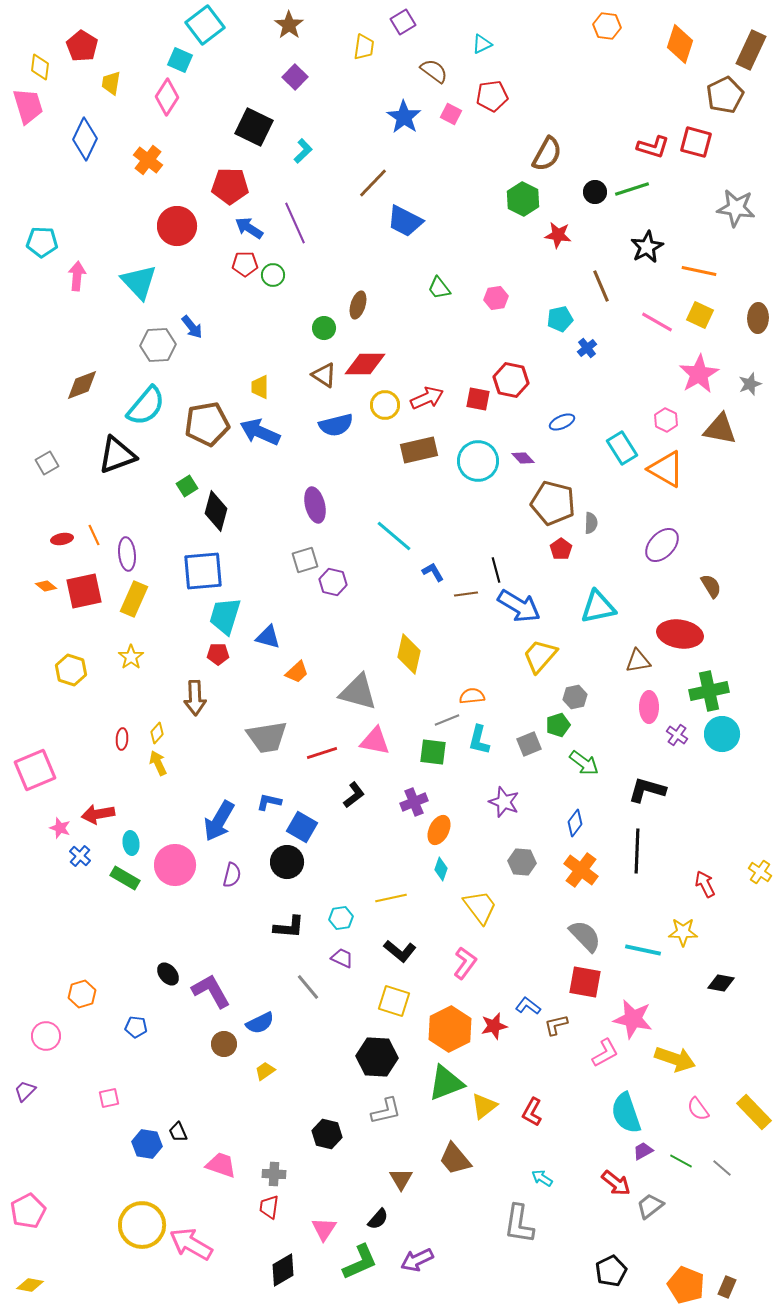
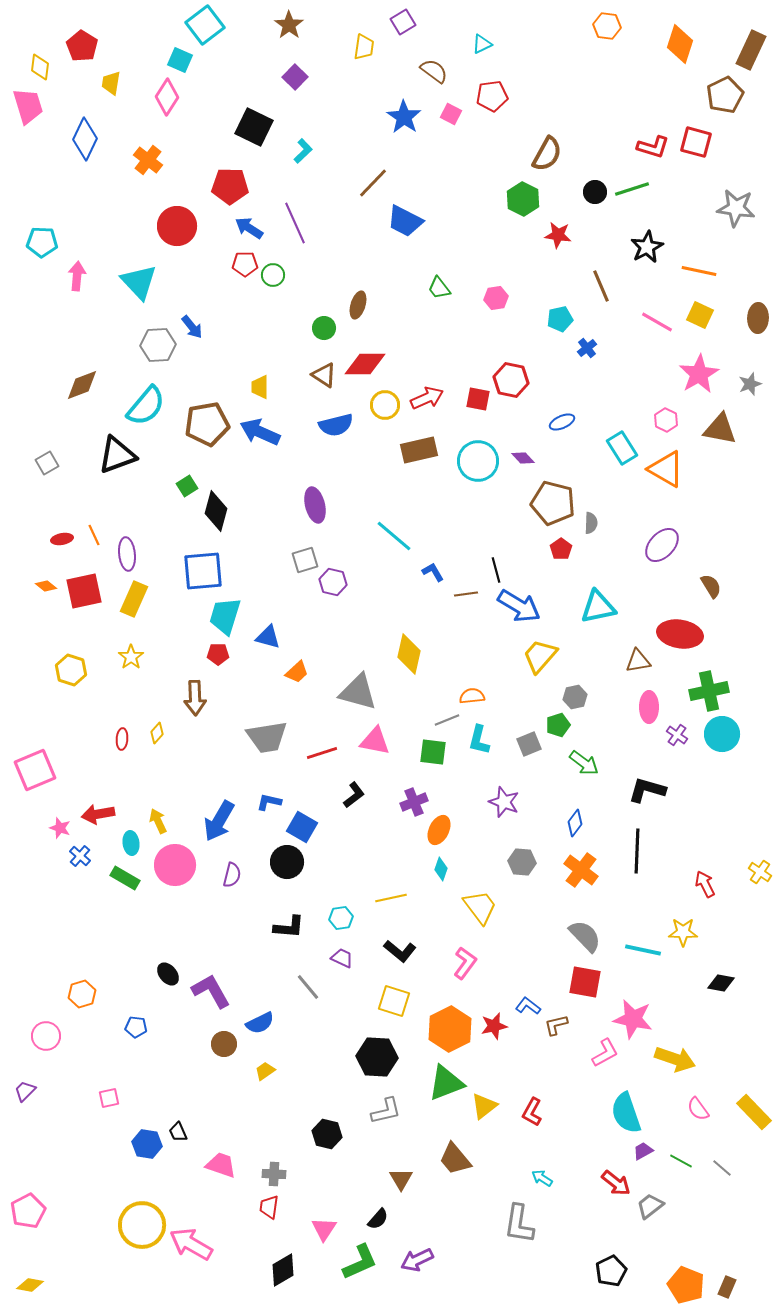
yellow arrow at (158, 763): moved 58 px down
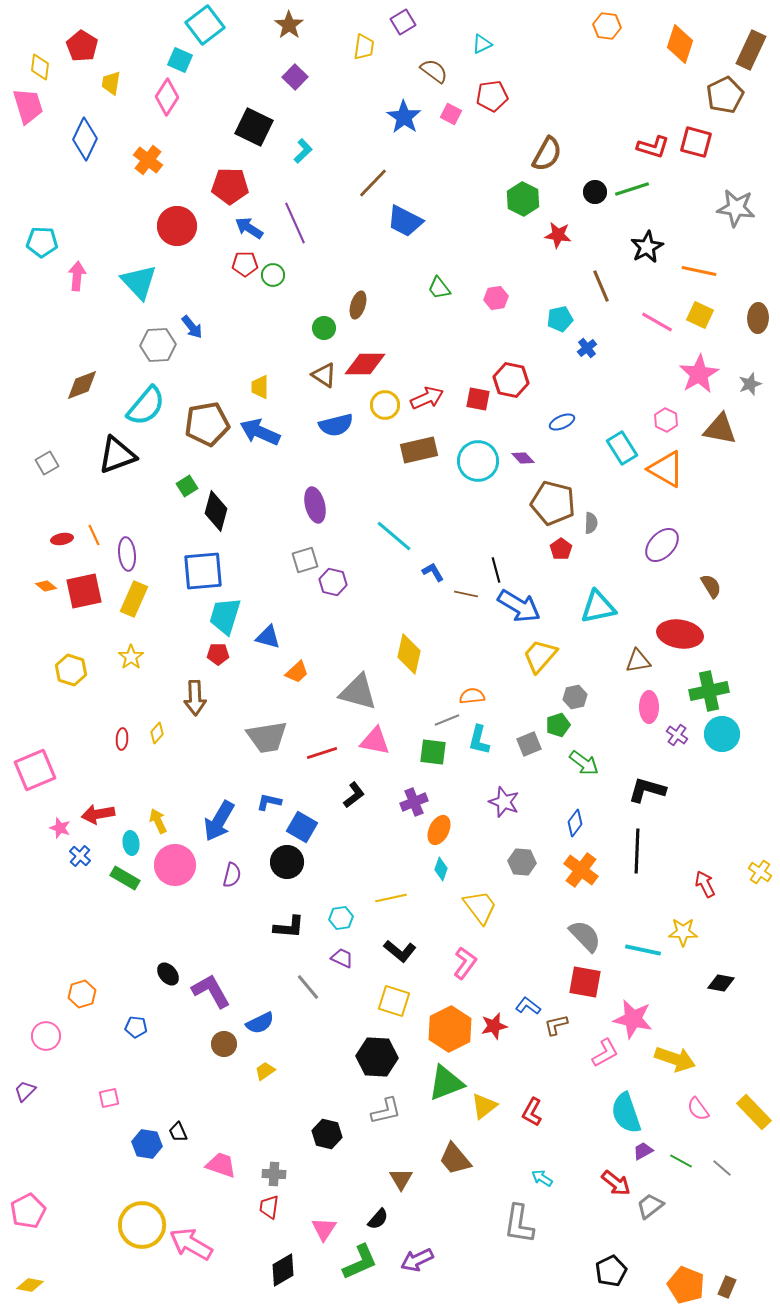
brown line at (466, 594): rotated 20 degrees clockwise
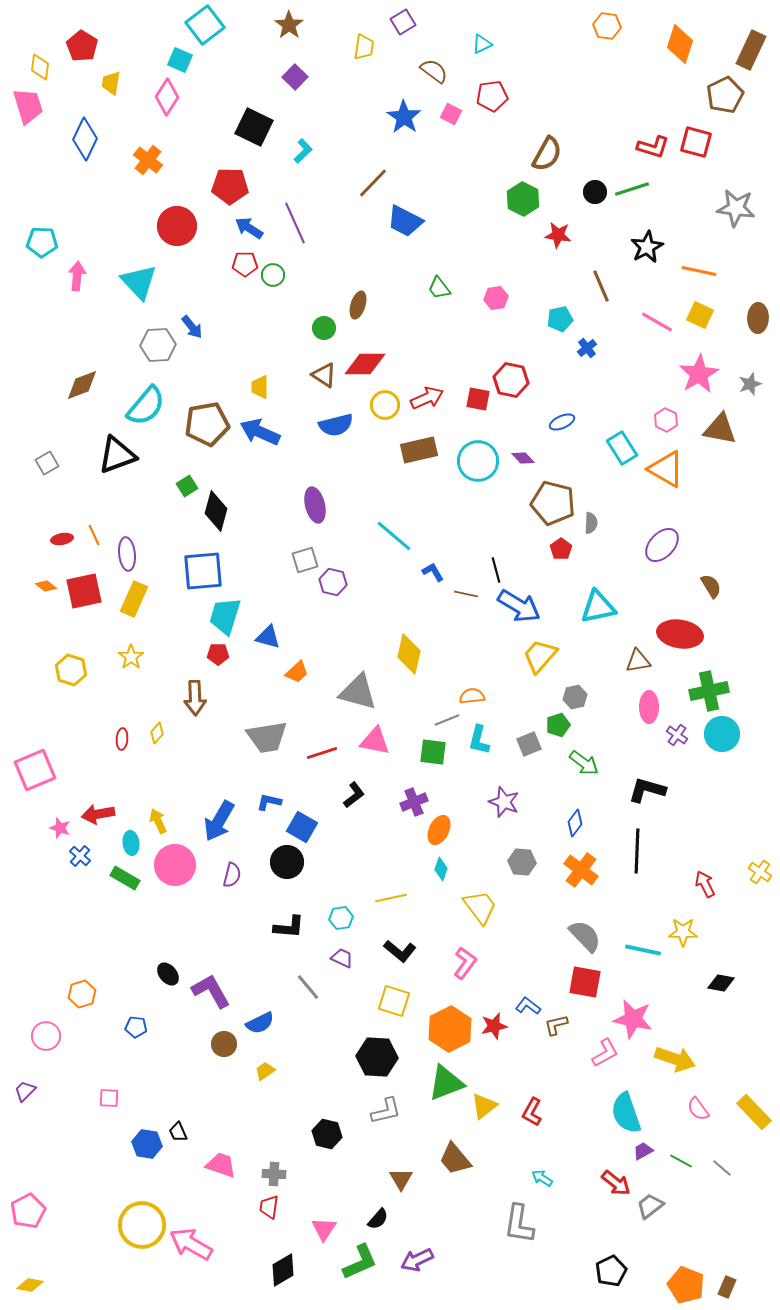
pink square at (109, 1098): rotated 15 degrees clockwise
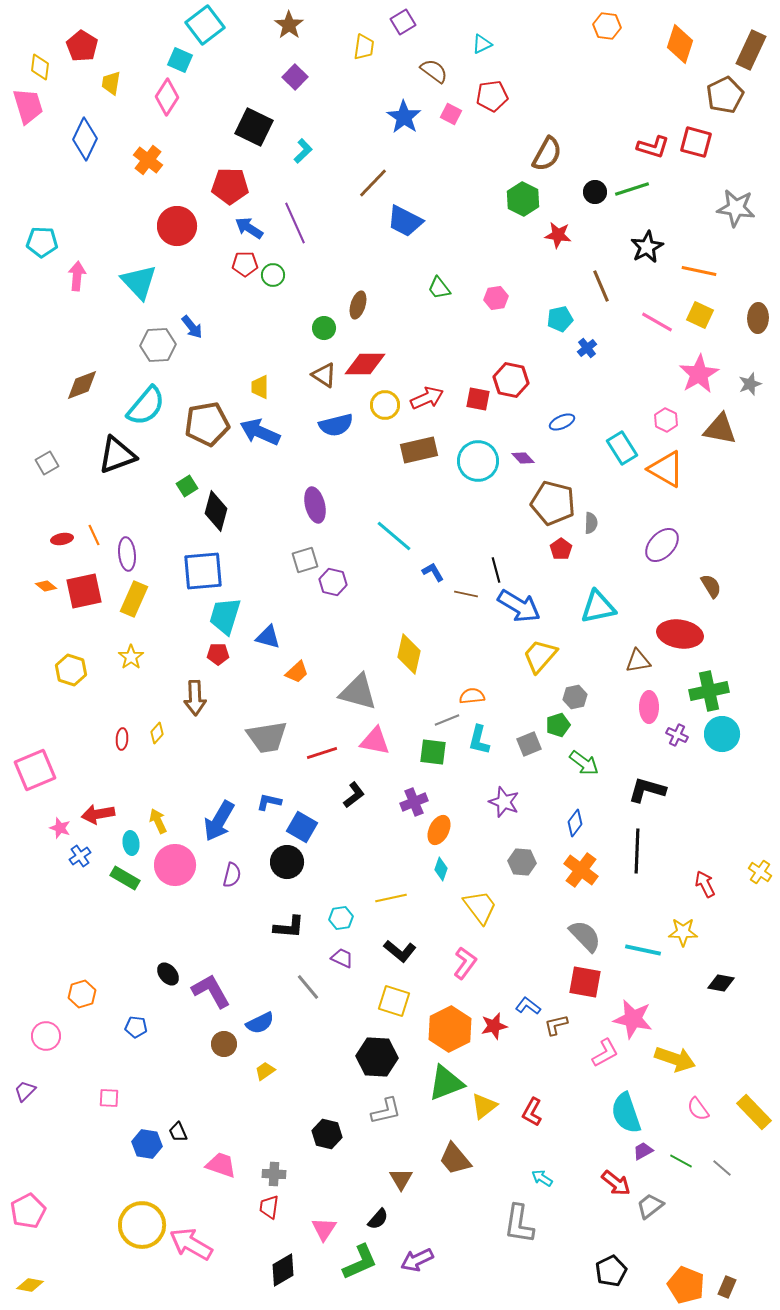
purple cross at (677, 735): rotated 10 degrees counterclockwise
blue cross at (80, 856): rotated 15 degrees clockwise
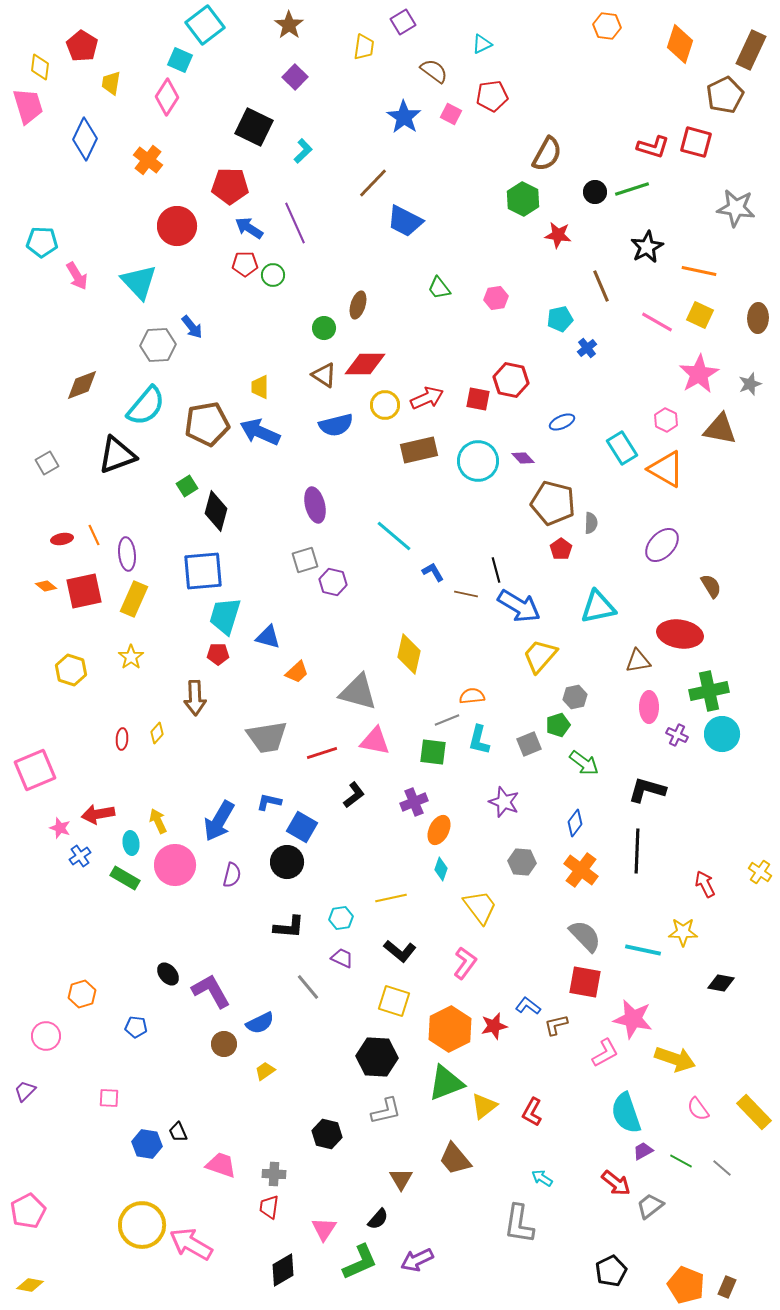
pink arrow at (77, 276): rotated 144 degrees clockwise
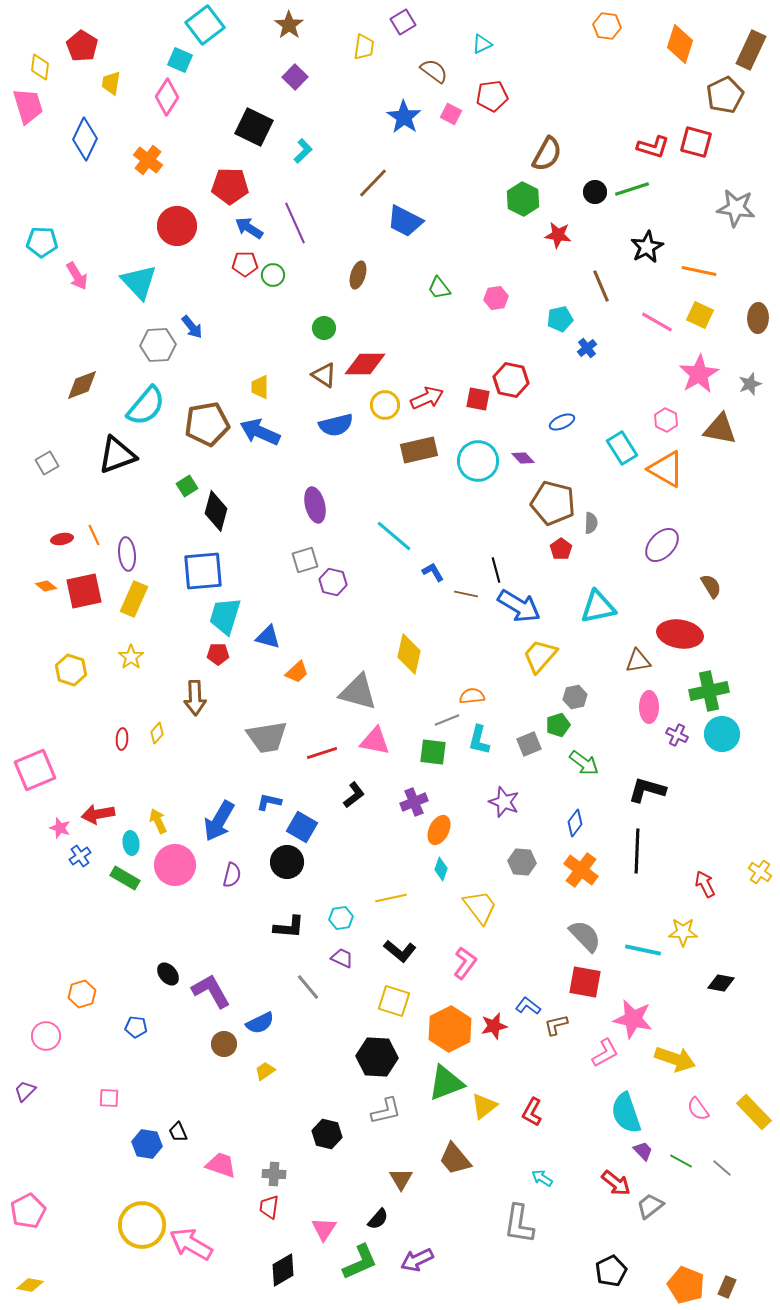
brown ellipse at (358, 305): moved 30 px up
purple trapezoid at (643, 1151): rotated 75 degrees clockwise
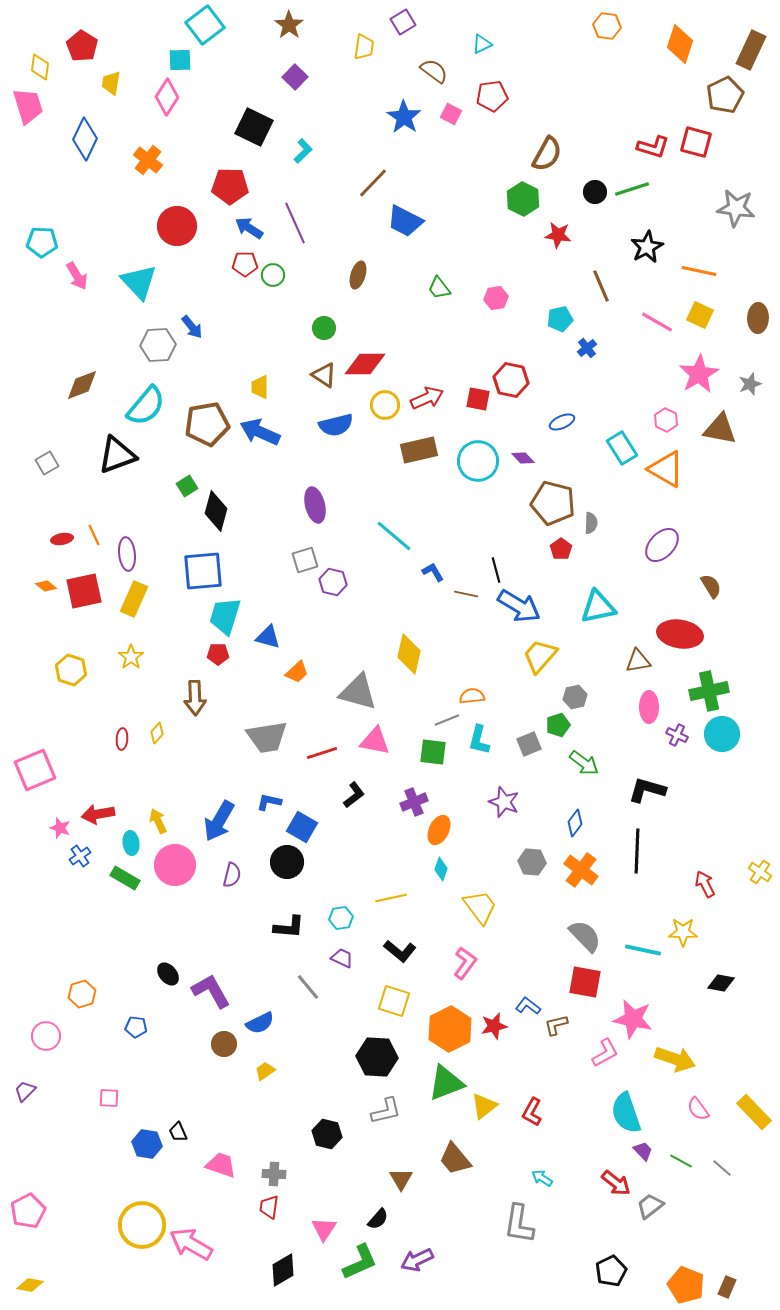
cyan square at (180, 60): rotated 25 degrees counterclockwise
gray hexagon at (522, 862): moved 10 px right
